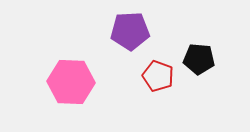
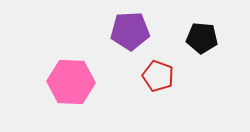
black pentagon: moved 3 px right, 21 px up
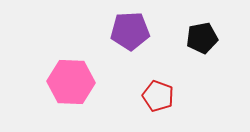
black pentagon: rotated 16 degrees counterclockwise
red pentagon: moved 20 px down
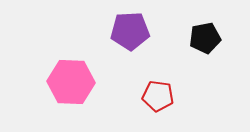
black pentagon: moved 3 px right
red pentagon: rotated 12 degrees counterclockwise
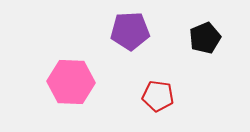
black pentagon: rotated 12 degrees counterclockwise
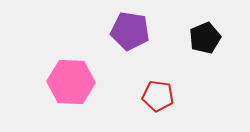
purple pentagon: rotated 12 degrees clockwise
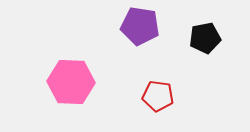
purple pentagon: moved 10 px right, 5 px up
black pentagon: rotated 12 degrees clockwise
